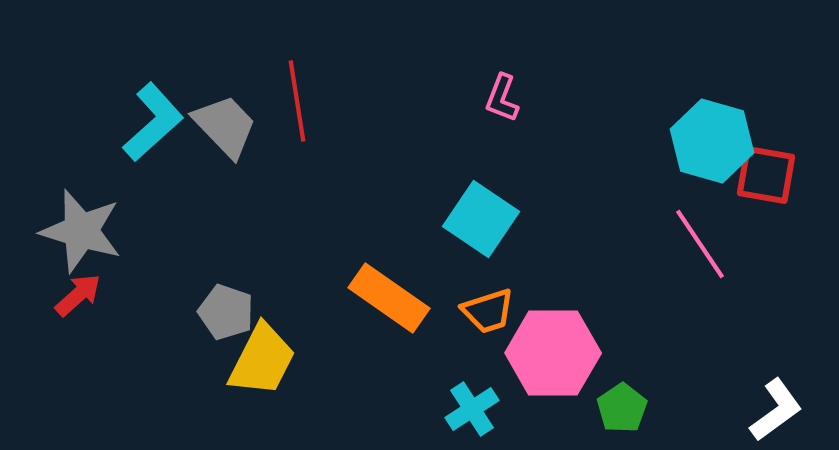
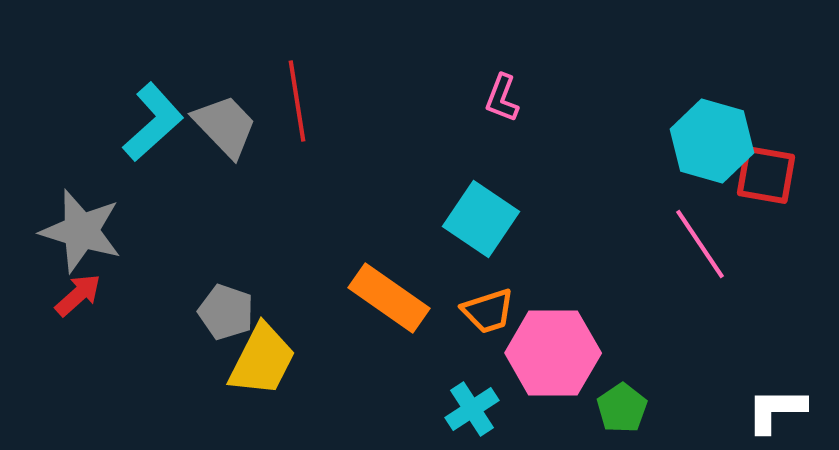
white L-shape: rotated 144 degrees counterclockwise
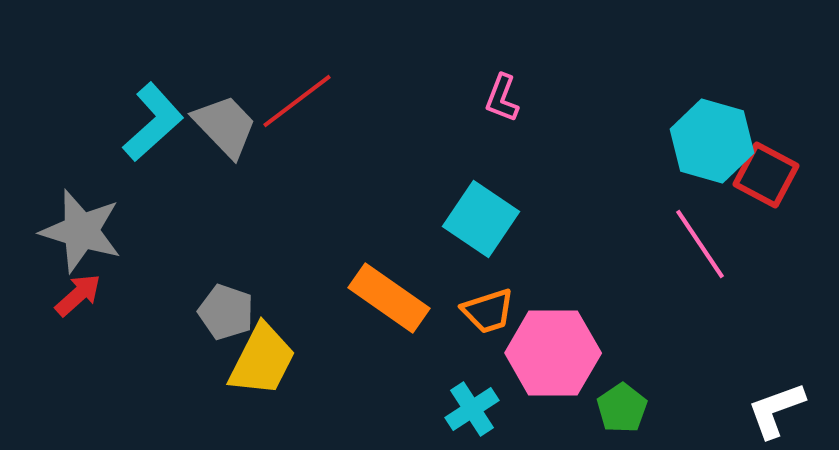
red line: rotated 62 degrees clockwise
red square: rotated 18 degrees clockwise
white L-shape: rotated 20 degrees counterclockwise
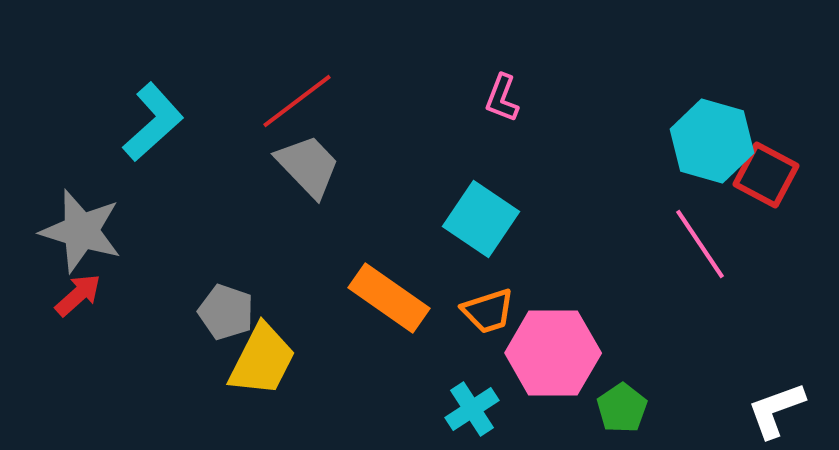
gray trapezoid: moved 83 px right, 40 px down
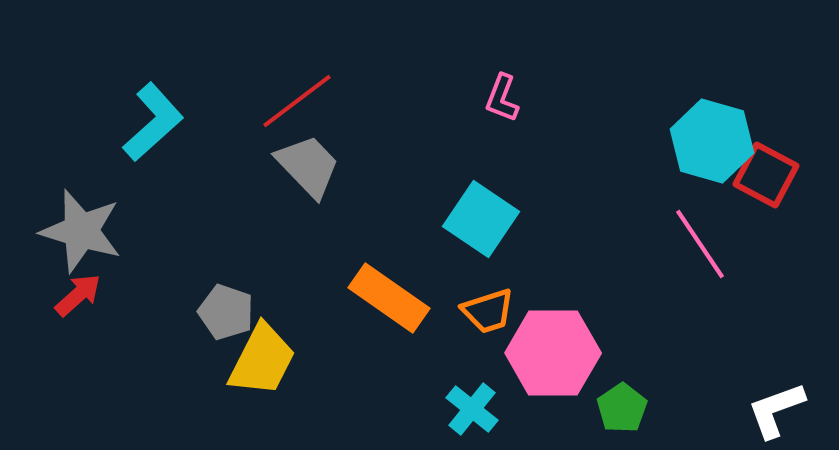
cyan cross: rotated 18 degrees counterclockwise
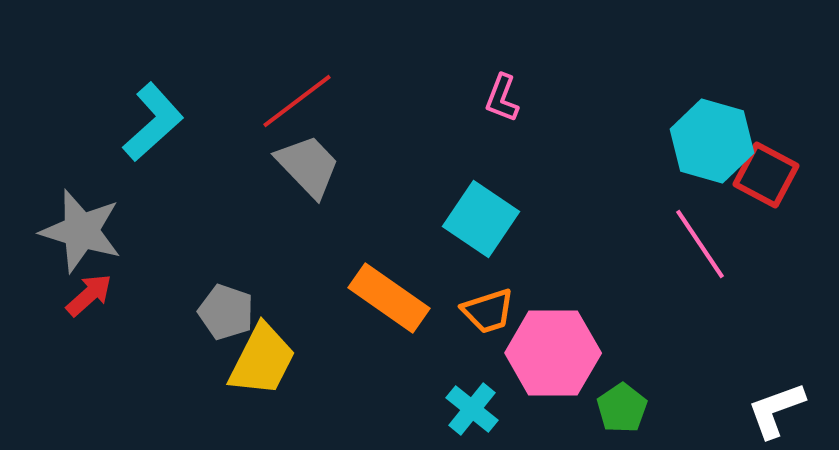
red arrow: moved 11 px right
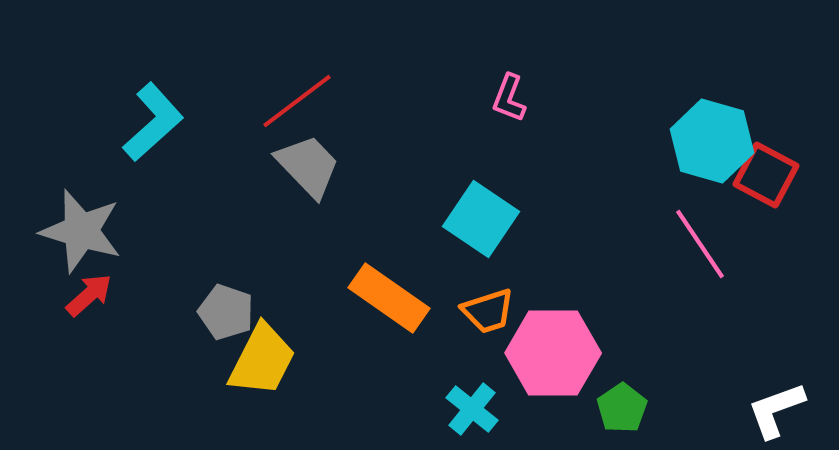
pink L-shape: moved 7 px right
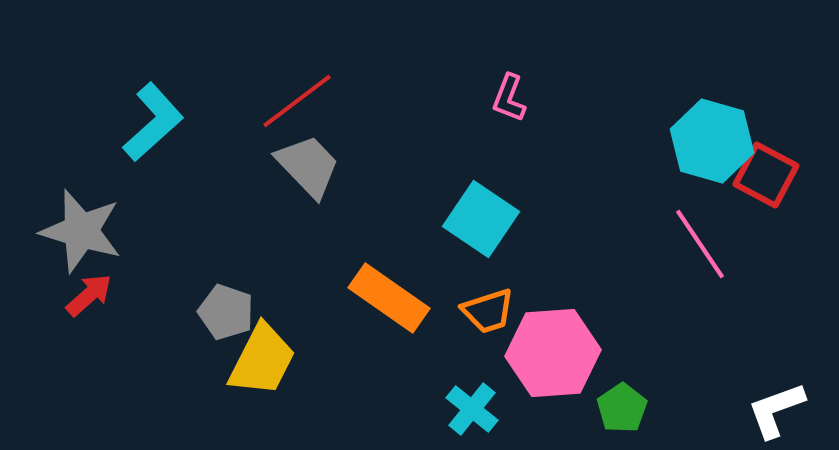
pink hexagon: rotated 4 degrees counterclockwise
